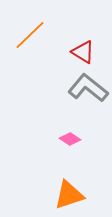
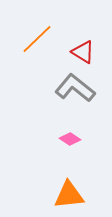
orange line: moved 7 px right, 4 px down
gray L-shape: moved 13 px left
orange triangle: rotated 12 degrees clockwise
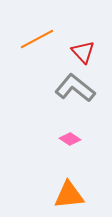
orange line: rotated 16 degrees clockwise
red triangle: rotated 15 degrees clockwise
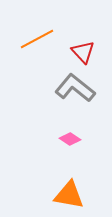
orange triangle: rotated 16 degrees clockwise
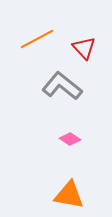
red triangle: moved 1 px right, 4 px up
gray L-shape: moved 13 px left, 2 px up
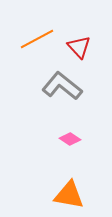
red triangle: moved 5 px left, 1 px up
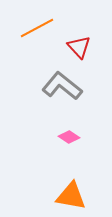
orange line: moved 11 px up
pink diamond: moved 1 px left, 2 px up
orange triangle: moved 2 px right, 1 px down
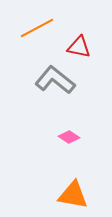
red triangle: rotated 35 degrees counterclockwise
gray L-shape: moved 7 px left, 6 px up
orange triangle: moved 2 px right, 1 px up
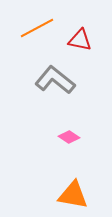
red triangle: moved 1 px right, 7 px up
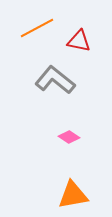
red triangle: moved 1 px left, 1 px down
orange triangle: rotated 20 degrees counterclockwise
